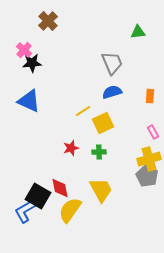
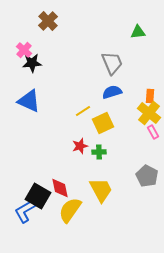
red star: moved 9 px right, 2 px up
yellow cross: moved 46 px up; rotated 35 degrees counterclockwise
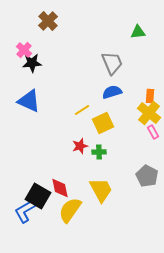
yellow line: moved 1 px left, 1 px up
